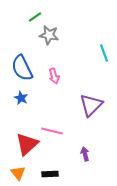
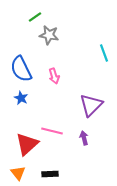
blue semicircle: moved 1 px left, 1 px down
purple arrow: moved 1 px left, 16 px up
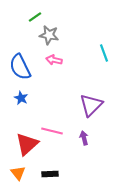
blue semicircle: moved 1 px left, 2 px up
pink arrow: moved 16 px up; rotated 119 degrees clockwise
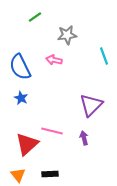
gray star: moved 18 px right; rotated 18 degrees counterclockwise
cyan line: moved 3 px down
orange triangle: moved 2 px down
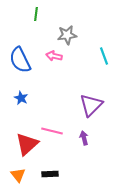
green line: moved 1 px right, 3 px up; rotated 48 degrees counterclockwise
pink arrow: moved 4 px up
blue semicircle: moved 7 px up
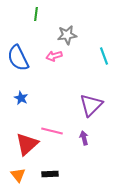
pink arrow: rotated 28 degrees counterclockwise
blue semicircle: moved 2 px left, 2 px up
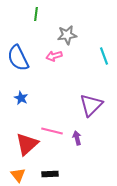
purple arrow: moved 7 px left
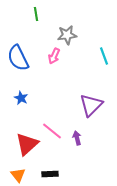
green line: rotated 16 degrees counterclockwise
pink arrow: rotated 49 degrees counterclockwise
pink line: rotated 25 degrees clockwise
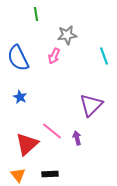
blue star: moved 1 px left, 1 px up
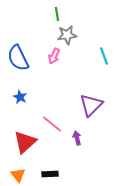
green line: moved 21 px right
pink line: moved 7 px up
red triangle: moved 2 px left, 2 px up
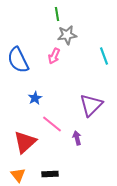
blue semicircle: moved 2 px down
blue star: moved 15 px right, 1 px down; rotated 16 degrees clockwise
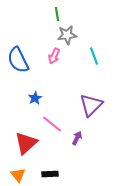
cyan line: moved 10 px left
purple arrow: rotated 40 degrees clockwise
red triangle: moved 1 px right, 1 px down
